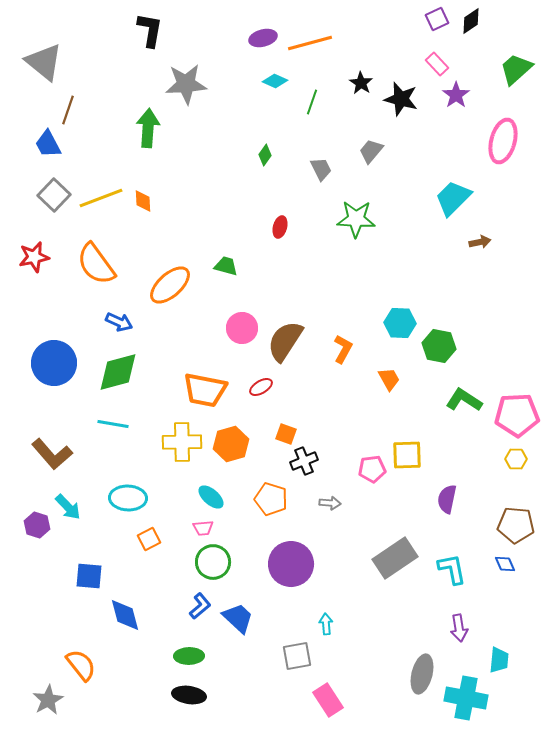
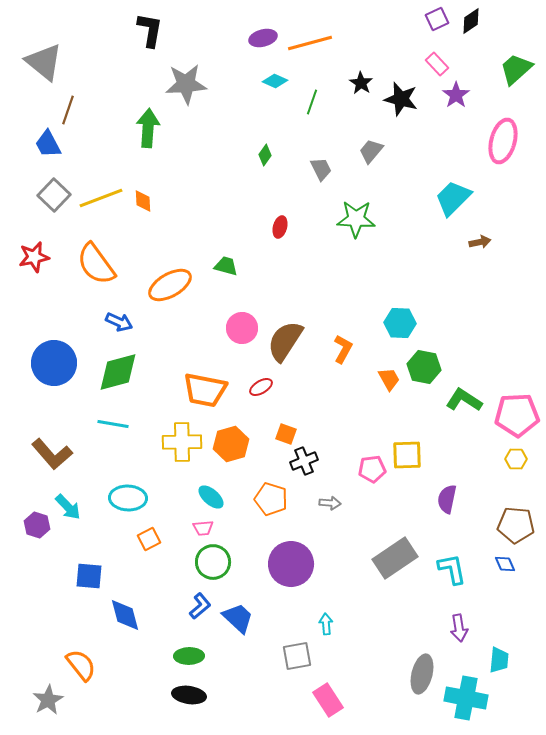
orange ellipse at (170, 285): rotated 12 degrees clockwise
green hexagon at (439, 346): moved 15 px left, 21 px down
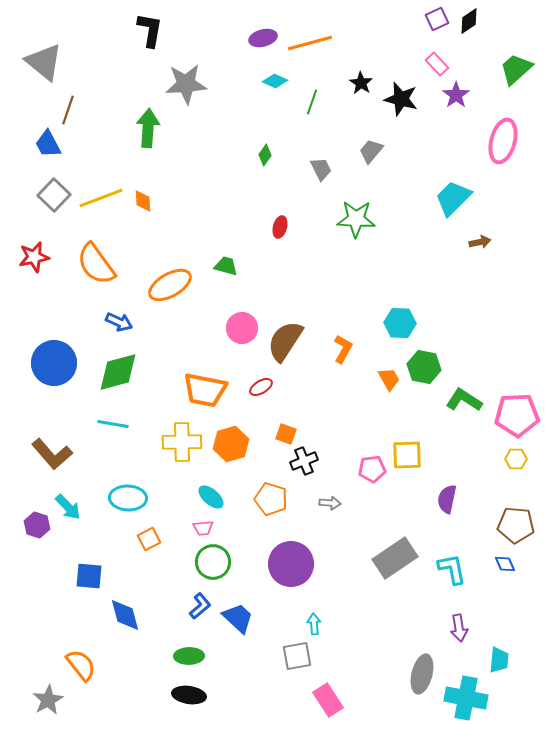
black diamond at (471, 21): moved 2 px left
cyan arrow at (326, 624): moved 12 px left
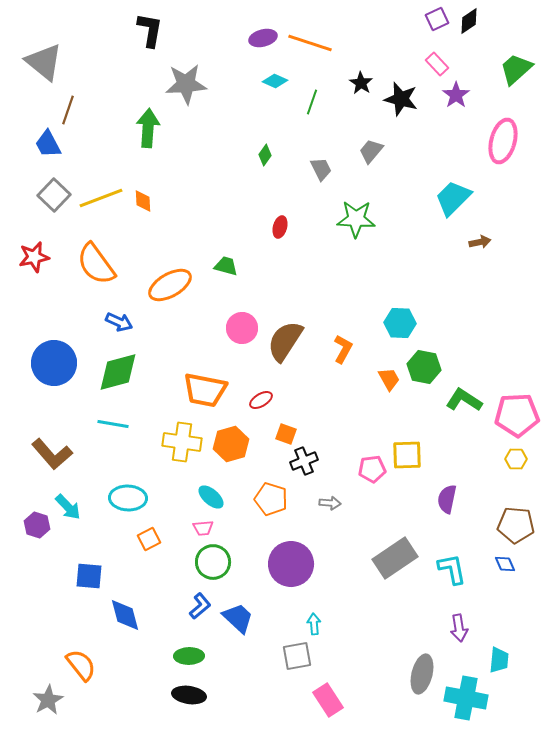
orange line at (310, 43): rotated 33 degrees clockwise
red ellipse at (261, 387): moved 13 px down
yellow cross at (182, 442): rotated 9 degrees clockwise
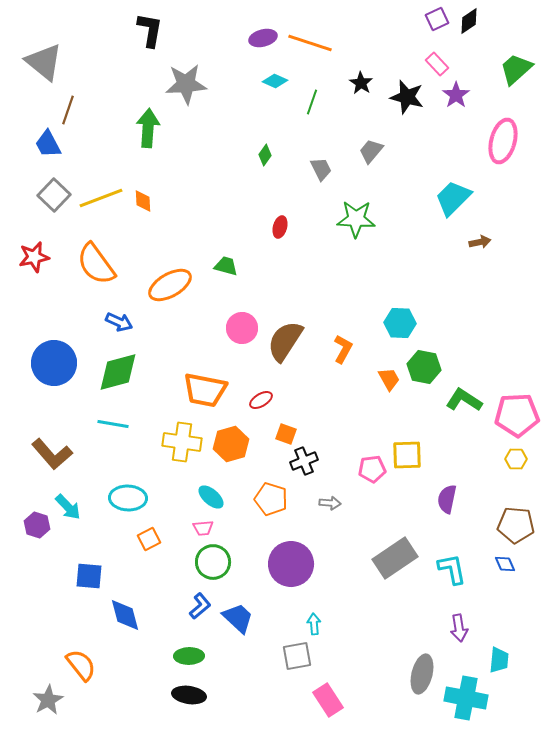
black star at (401, 99): moved 6 px right, 2 px up
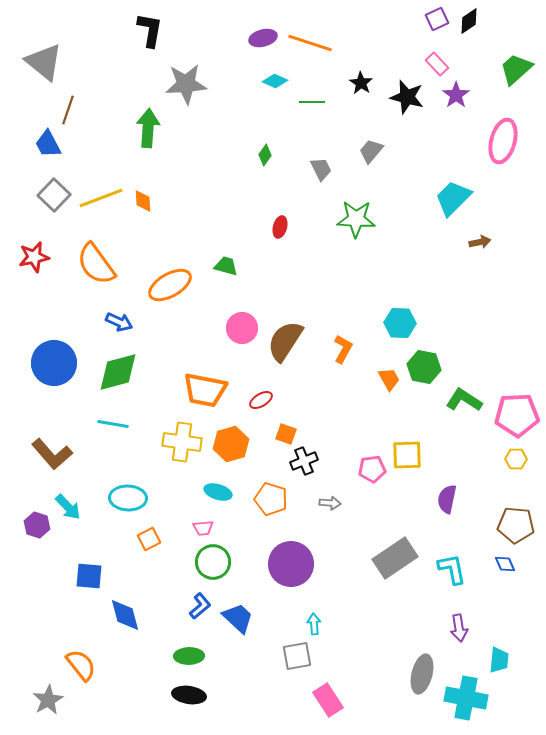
green line at (312, 102): rotated 70 degrees clockwise
cyan ellipse at (211, 497): moved 7 px right, 5 px up; rotated 24 degrees counterclockwise
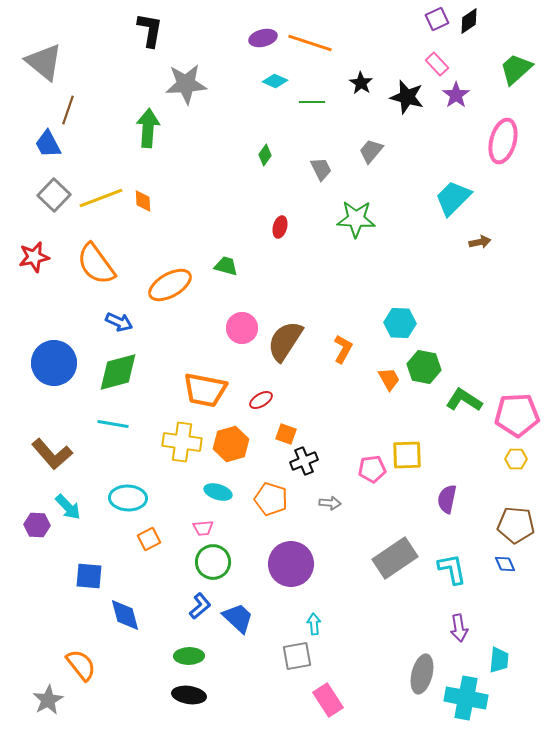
purple hexagon at (37, 525): rotated 15 degrees counterclockwise
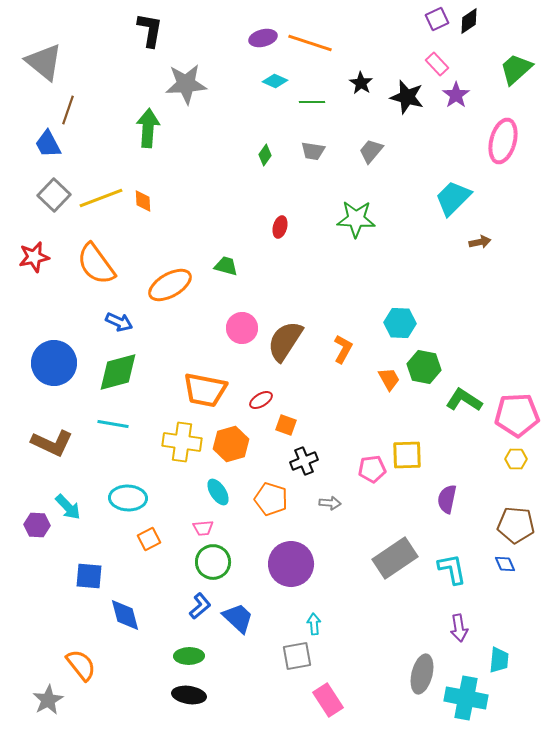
gray trapezoid at (321, 169): moved 8 px left, 18 px up; rotated 125 degrees clockwise
orange square at (286, 434): moved 9 px up
brown L-shape at (52, 454): moved 11 px up; rotated 24 degrees counterclockwise
cyan ellipse at (218, 492): rotated 40 degrees clockwise
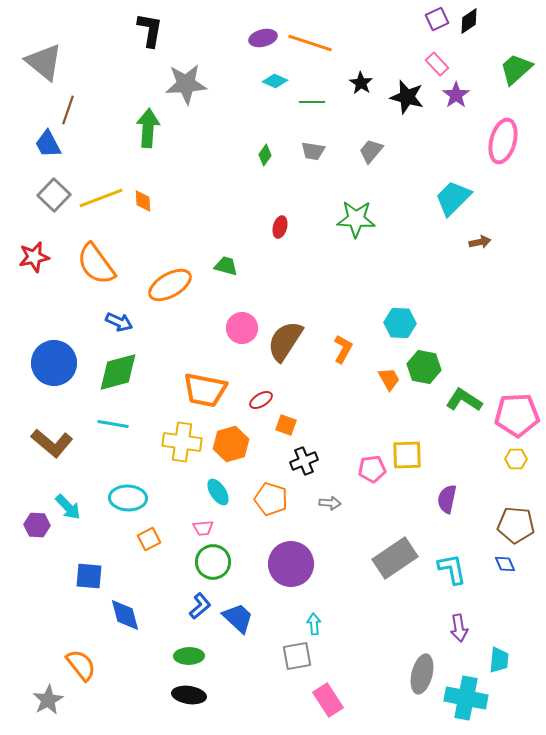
brown L-shape at (52, 443): rotated 15 degrees clockwise
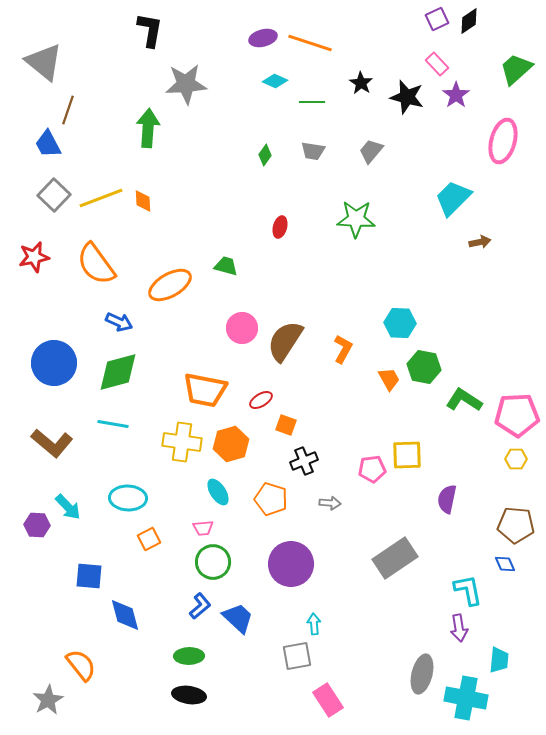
cyan L-shape at (452, 569): moved 16 px right, 21 px down
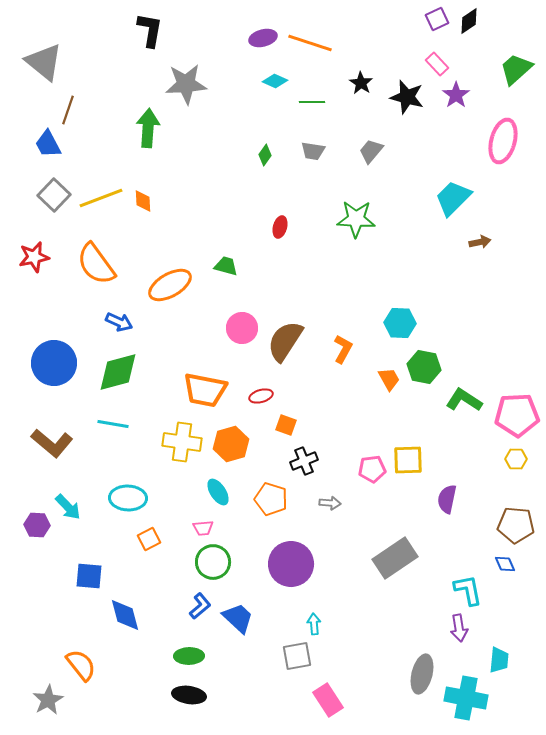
red ellipse at (261, 400): moved 4 px up; rotated 15 degrees clockwise
yellow square at (407, 455): moved 1 px right, 5 px down
